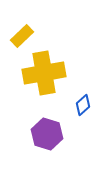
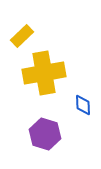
blue diamond: rotated 50 degrees counterclockwise
purple hexagon: moved 2 px left
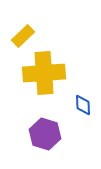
yellow rectangle: moved 1 px right
yellow cross: rotated 6 degrees clockwise
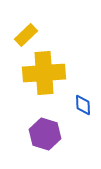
yellow rectangle: moved 3 px right, 1 px up
